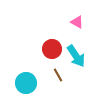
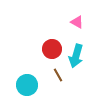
cyan arrow: rotated 50 degrees clockwise
cyan circle: moved 1 px right, 2 px down
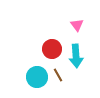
pink triangle: moved 3 px down; rotated 24 degrees clockwise
cyan arrow: rotated 20 degrees counterclockwise
cyan circle: moved 10 px right, 8 px up
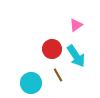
pink triangle: moved 1 px left; rotated 32 degrees clockwise
cyan arrow: rotated 30 degrees counterclockwise
cyan circle: moved 6 px left, 6 px down
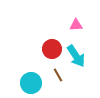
pink triangle: rotated 32 degrees clockwise
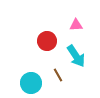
red circle: moved 5 px left, 8 px up
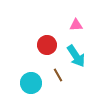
red circle: moved 4 px down
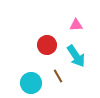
brown line: moved 1 px down
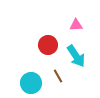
red circle: moved 1 px right
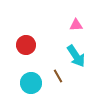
red circle: moved 22 px left
